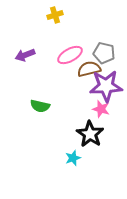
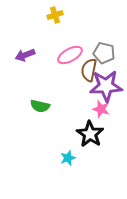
brown semicircle: moved 1 px down; rotated 65 degrees counterclockwise
cyan star: moved 5 px left
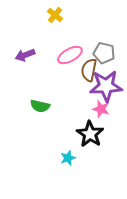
yellow cross: rotated 35 degrees counterclockwise
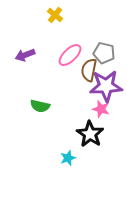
pink ellipse: rotated 15 degrees counterclockwise
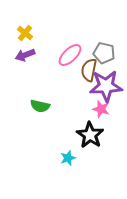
yellow cross: moved 30 px left, 18 px down
black star: moved 1 px down
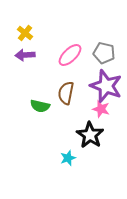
purple arrow: rotated 18 degrees clockwise
brown semicircle: moved 23 px left, 23 px down
purple star: rotated 24 degrees clockwise
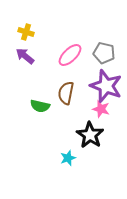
yellow cross: moved 1 px right, 1 px up; rotated 21 degrees counterclockwise
purple arrow: moved 1 px down; rotated 42 degrees clockwise
